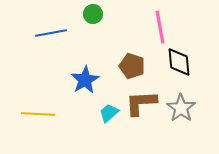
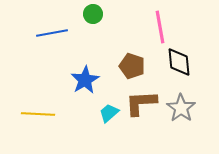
blue line: moved 1 px right
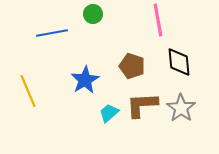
pink line: moved 2 px left, 7 px up
brown L-shape: moved 1 px right, 2 px down
yellow line: moved 10 px left, 23 px up; rotated 64 degrees clockwise
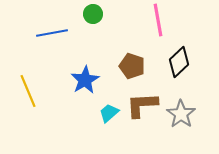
black diamond: rotated 52 degrees clockwise
gray star: moved 6 px down
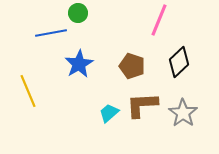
green circle: moved 15 px left, 1 px up
pink line: moved 1 px right; rotated 32 degrees clockwise
blue line: moved 1 px left
blue star: moved 6 px left, 16 px up
gray star: moved 2 px right, 1 px up
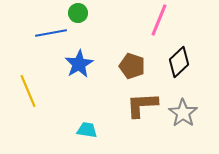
cyan trapezoid: moved 22 px left, 17 px down; rotated 50 degrees clockwise
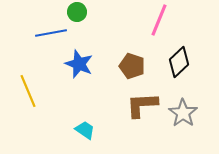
green circle: moved 1 px left, 1 px up
blue star: rotated 20 degrees counterclockwise
cyan trapezoid: moved 2 px left; rotated 25 degrees clockwise
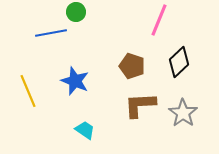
green circle: moved 1 px left
blue star: moved 4 px left, 17 px down
brown L-shape: moved 2 px left
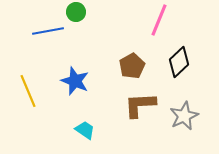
blue line: moved 3 px left, 2 px up
brown pentagon: rotated 25 degrees clockwise
gray star: moved 1 px right, 3 px down; rotated 12 degrees clockwise
